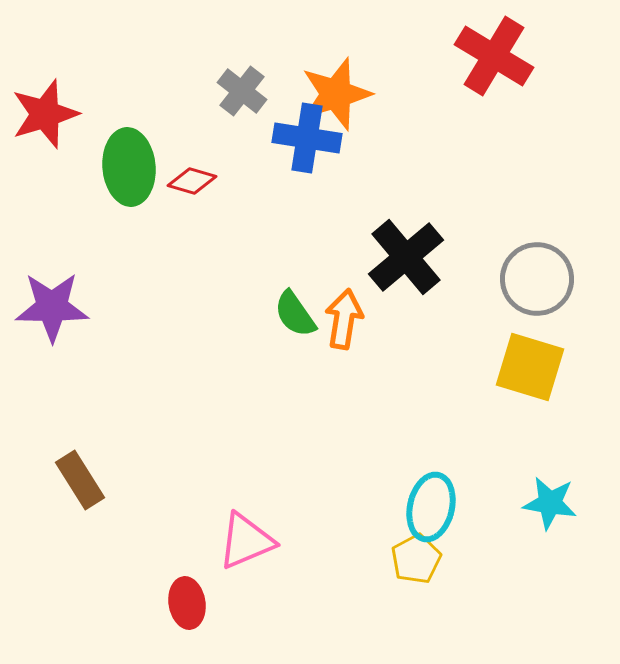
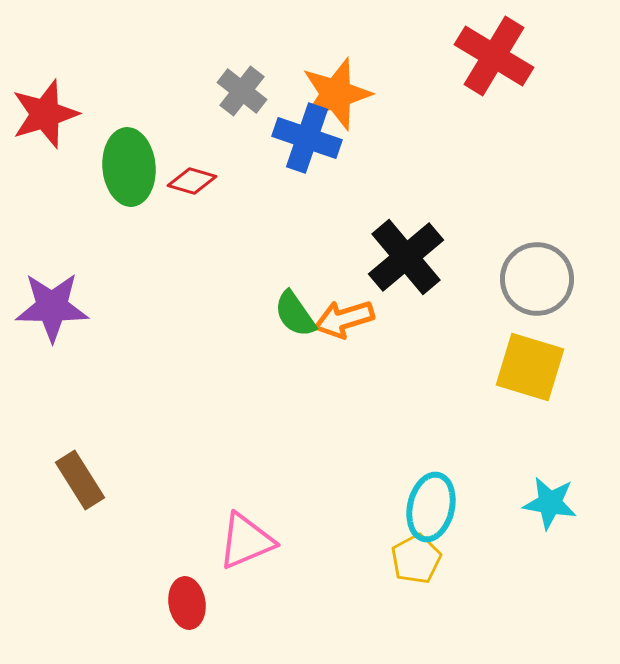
blue cross: rotated 10 degrees clockwise
orange arrow: rotated 116 degrees counterclockwise
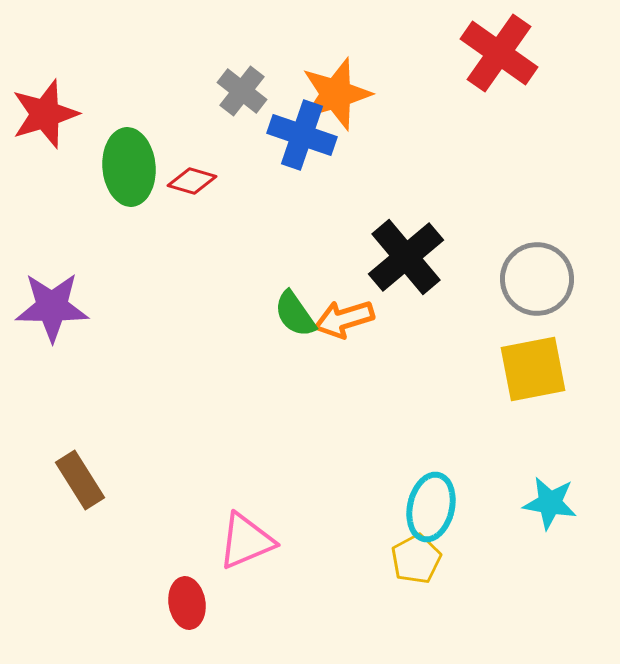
red cross: moved 5 px right, 3 px up; rotated 4 degrees clockwise
blue cross: moved 5 px left, 3 px up
yellow square: moved 3 px right, 2 px down; rotated 28 degrees counterclockwise
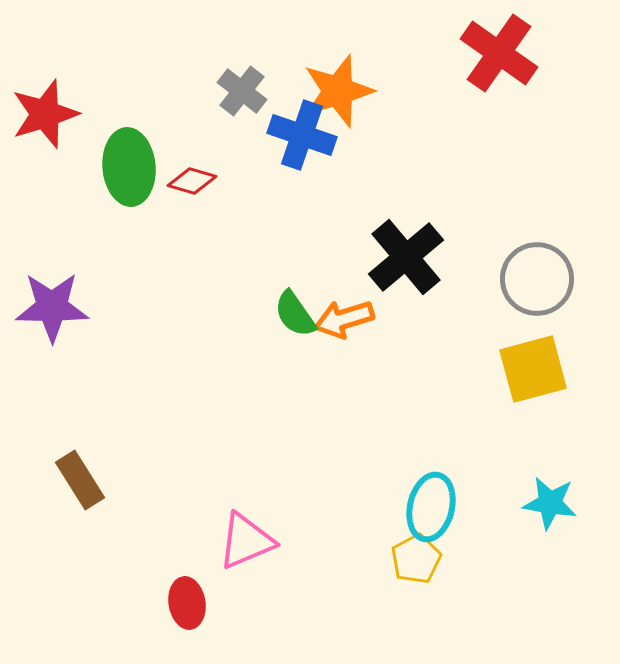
orange star: moved 2 px right, 3 px up
yellow square: rotated 4 degrees counterclockwise
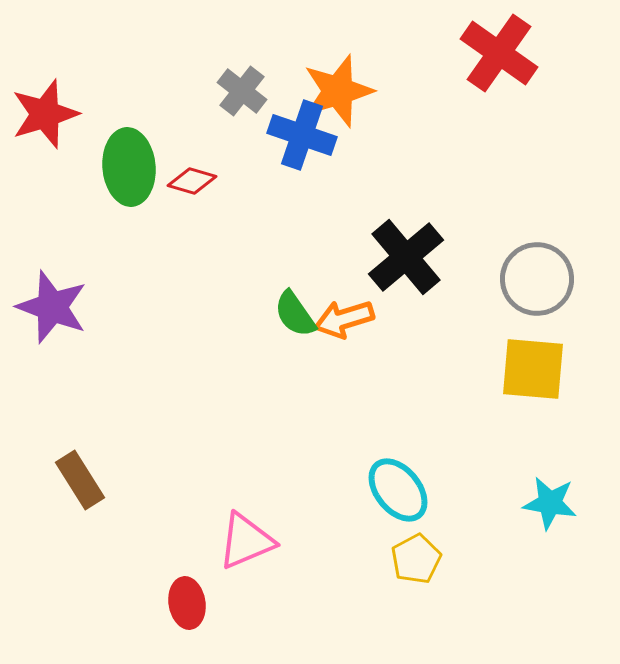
purple star: rotated 20 degrees clockwise
yellow square: rotated 20 degrees clockwise
cyan ellipse: moved 33 px left, 17 px up; rotated 52 degrees counterclockwise
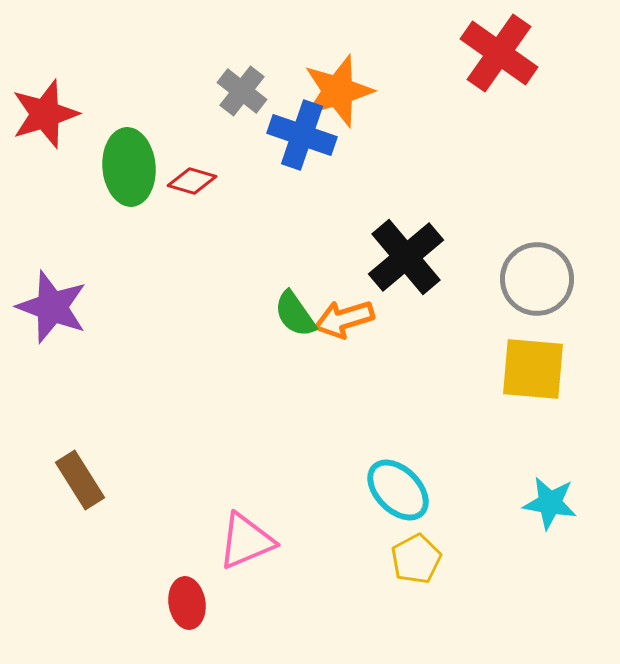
cyan ellipse: rotated 6 degrees counterclockwise
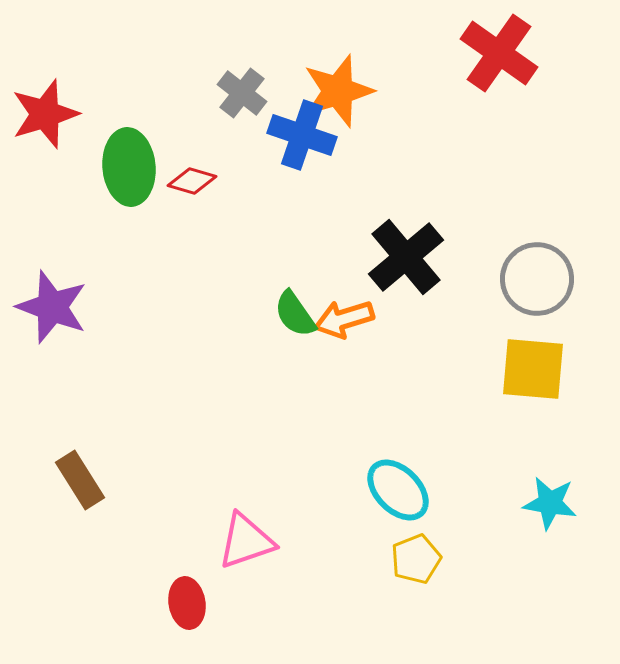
gray cross: moved 2 px down
pink triangle: rotated 4 degrees clockwise
yellow pentagon: rotated 6 degrees clockwise
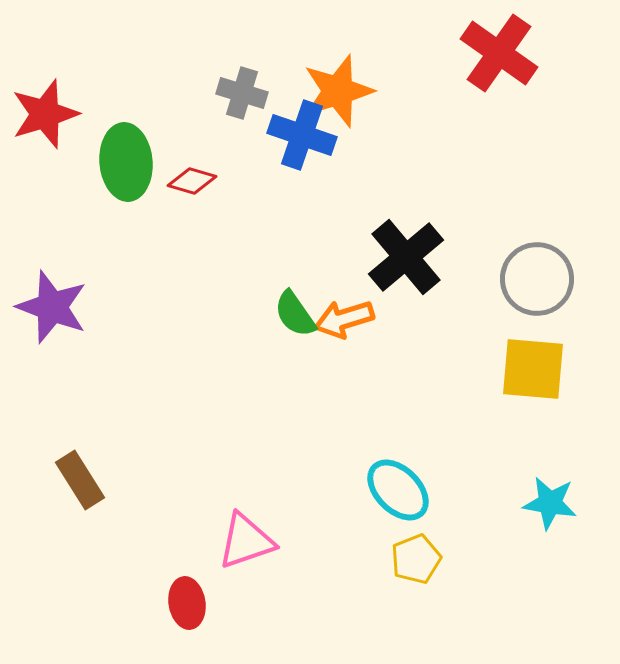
gray cross: rotated 21 degrees counterclockwise
green ellipse: moved 3 px left, 5 px up
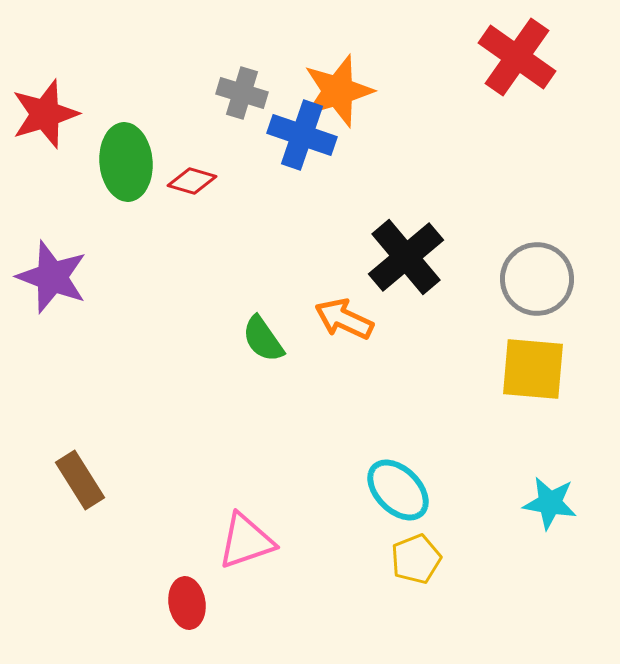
red cross: moved 18 px right, 4 px down
purple star: moved 30 px up
green semicircle: moved 32 px left, 25 px down
orange arrow: rotated 42 degrees clockwise
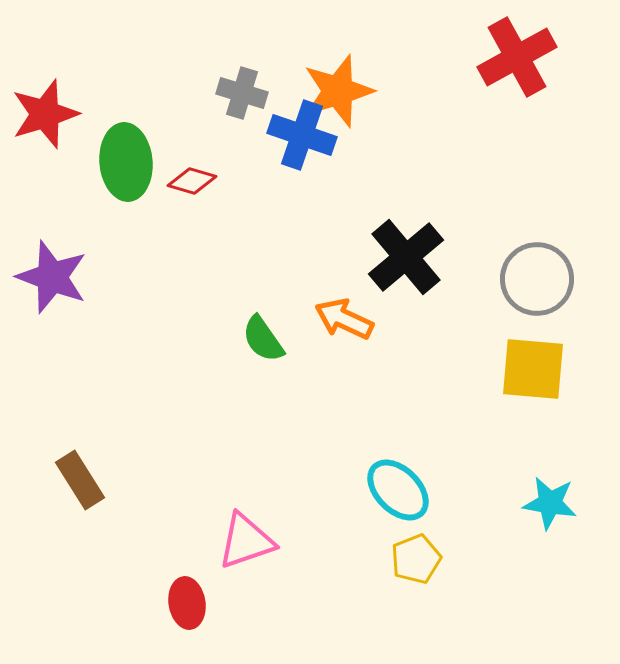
red cross: rotated 26 degrees clockwise
